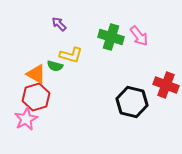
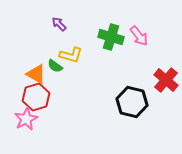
green semicircle: rotated 21 degrees clockwise
red cross: moved 5 px up; rotated 20 degrees clockwise
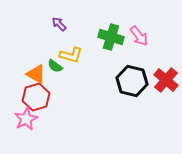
black hexagon: moved 21 px up
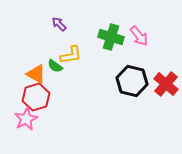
yellow L-shape: rotated 25 degrees counterclockwise
red cross: moved 4 px down
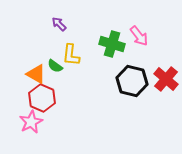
green cross: moved 1 px right, 7 px down
yellow L-shape: rotated 105 degrees clockwise
red cross: moved 5 px up
red hexagon: moved 6 px right, 1 px down; rotated 20 degrees counterclockwise
pink star: moved 5 px right, 3 px down
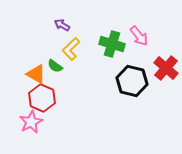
purple arrow: moved 3 px right, 1 px down; rotated 14 degrees counterclockwise
yellow L-shape: moved 6 px up; rotated 40 degrees clockwise
red cross: moved 11 px up
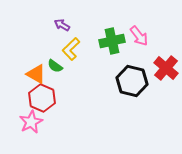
green cross: moved 3 px up; rotated 30 degrees counterclockwise
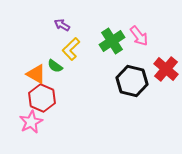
green cross: rotated 20 degrees counterclockwise
red cross: moved 1 px down
